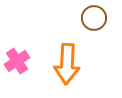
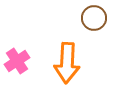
orange arrow: moved 1 px up
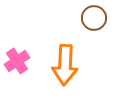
orange arrow: moved 2 px left, 2 px down
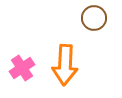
pink cross: moved 5 px right, 7 px down
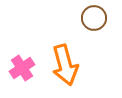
orange arrow: rotated 18 degrees counterclockwise
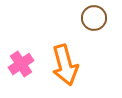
pink cross: moved 1 px left, 4 px up
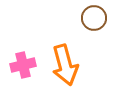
pink cross: moved 2 px right, 1 px down; rotated 20 degrees clockwise
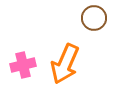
orange arrow: moved 1 px up; rotated 39 degrees clockwise
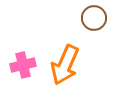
orange arrow: moved 1 px down
